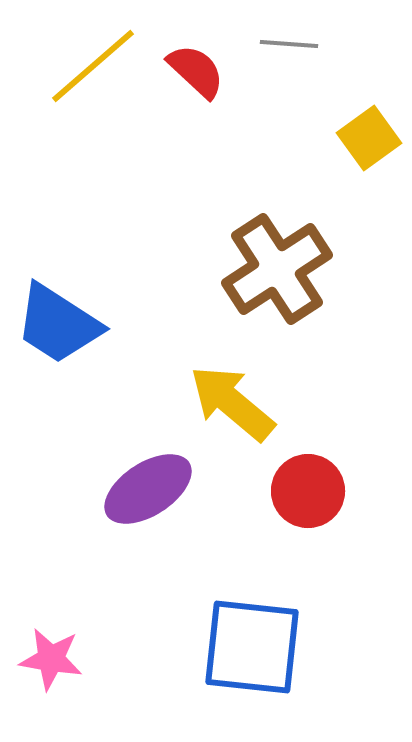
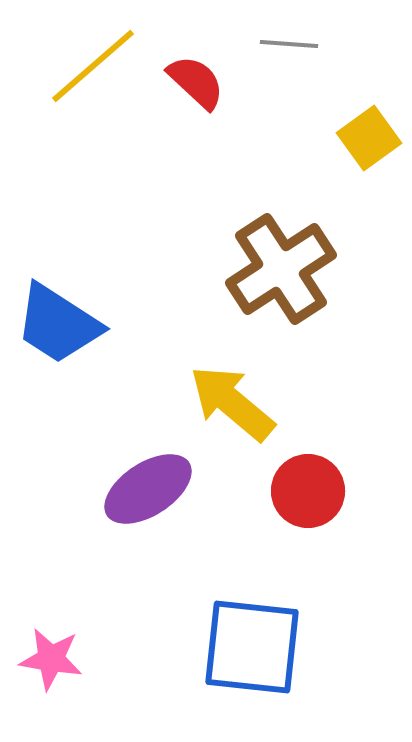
red semicircle: moved 11 px down
brown cross: moved 4 px right
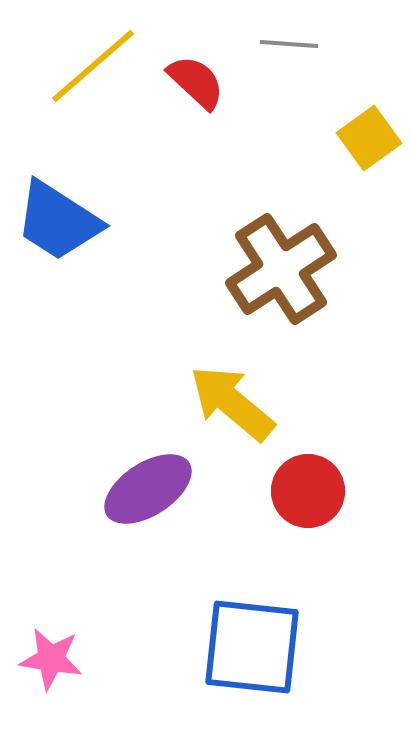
blue trapezoid: moved 103 px up
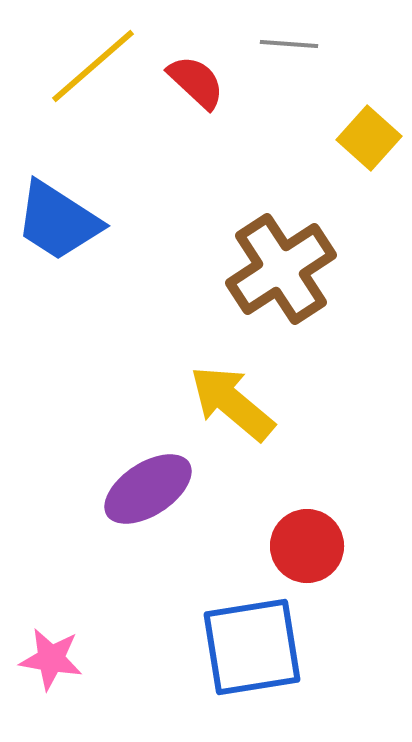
yellow square: rotated 12 degrees counterclockwise
red circle: moved 1 px left, 55 px down
blue square: rotated 15 degrees counterclockwise
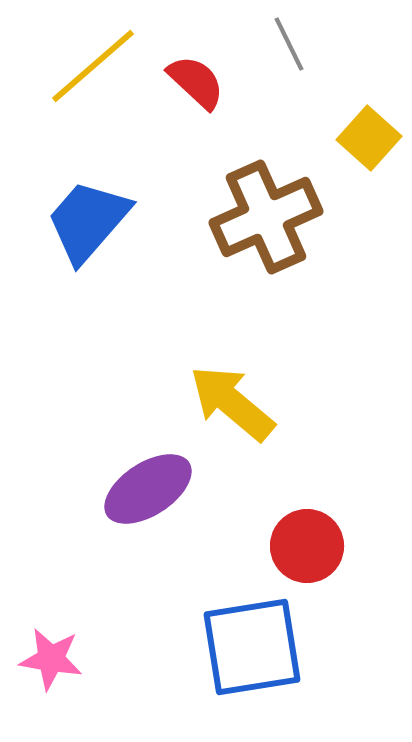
gray line: rotated 60 degrees clockwise
blue trapezoid: moved 30 px right; rotated 98 degrees clockwise
brown cross: moved 15 px left, 52 px up; rotated 9 degrees clockwise
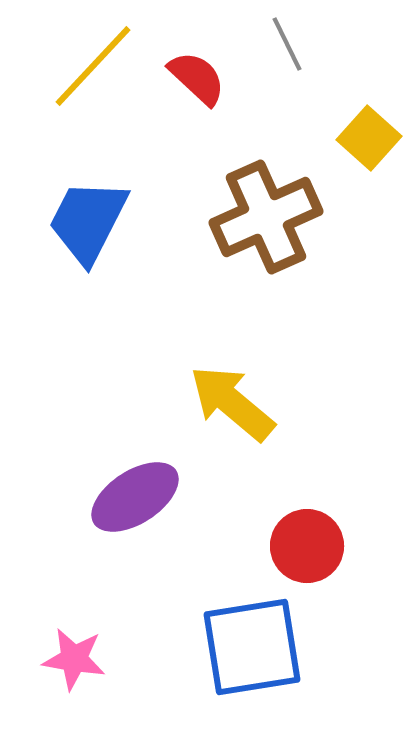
gray line: moved 2 px left
yellow line: rotated 6 degrees counterclockwise
red semicircle: moved 1 px right, 4 px up
blue trapezoid: rotated 14 degrees counterclockwise
purple ellipse: moved 13 px left, 8 px down
pink star: moved 23 px right
